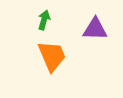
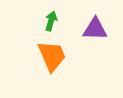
green arrow: moved 7 px right, 1 px down
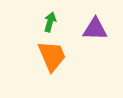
green arrow: moved 1 px left, 1 px down
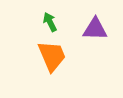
green arrow: rotated 42 degrees counterclockwise
